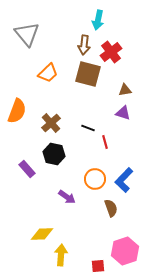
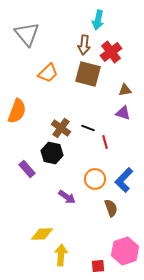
brown cross: moved 10 px right, 5 px down; rotated 12 degrees counterclockwise
black hexagon: moved 2 px left, 1 px up
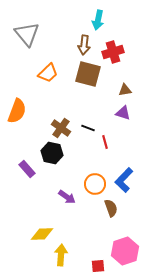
red cross: moved 2 px right; rotated 20 degrees clockwise
orange circle: moved 5 px down
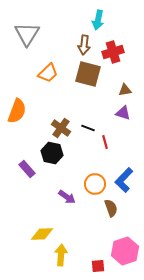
gray triangle: rotated 12 degrees clockwise
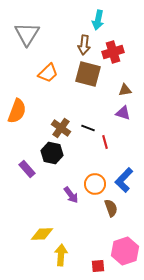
purple arrow: moved 4 px right, 2 px up; rotated 18 degrees clockwise
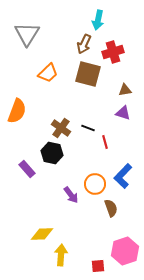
brown arrow: moved 1 px up; rotated 18 degrees clockwise
blue L-shape: moved 1 px left, 4 px up
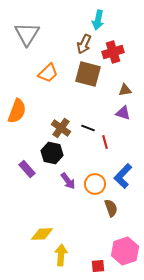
purple arrow: moved 3 px left, 14 px up
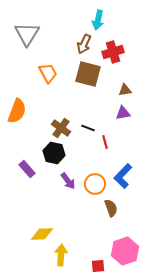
orange trapezoid: rotated 75 degrees counterclockwise
purple triangle: rotated 28 degrees counterclockwise
black hexagon: moved 2 px right
